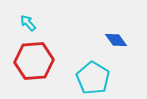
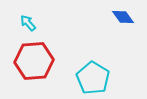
blue diamond: moved 7 px right, 23 px up
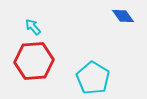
blue diamond: moved 1 px up
cyan arrow: moved 5 px right, 4 px down
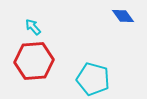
cyan pentagon: moved 1 px down; rotated 16 degrees counterclockwise
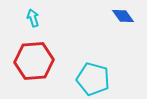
cyan arrow: moved 9 px up; rotated 24 degrees clockwise
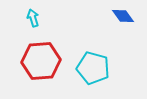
red hexagon: moved 7 px right
cyan pentagon: moved 11 px up
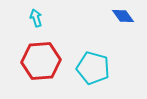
cyan arrow: moved 3 px right
